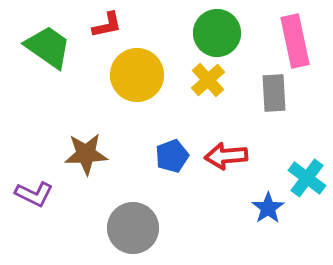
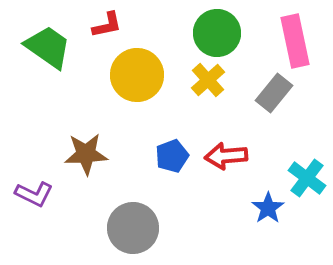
gray rectangle: rotated 42 degrees clockwise
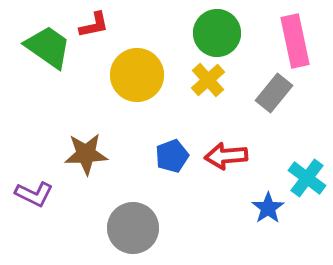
red L-shape: moved 13 px left
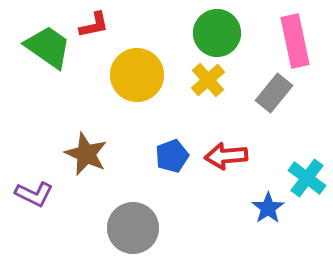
brown star: rotated 27 degrees clockwise
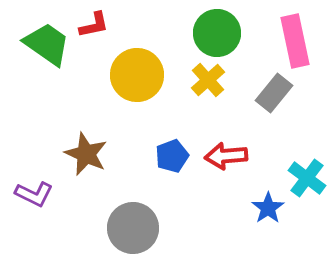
green trapezoid: moved 1 px left, 3 px up
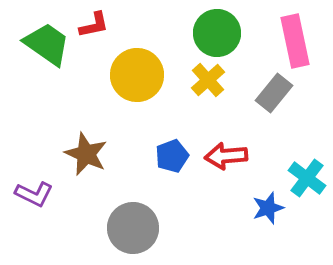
blue star: rotated 16 degrees clockwise
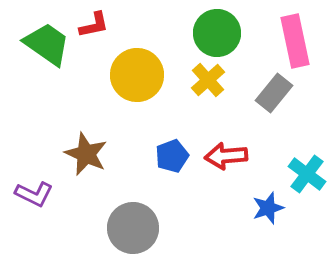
cyan cross: moved 4 px up
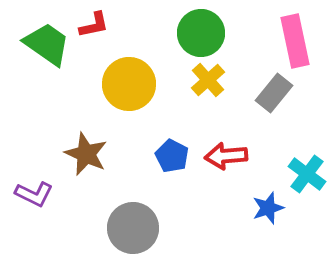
green circle: moved 16 px left
yellow circle: moved 8 px left, 9 px down
blue pentagon: rotated 24 degrees counterclockwise
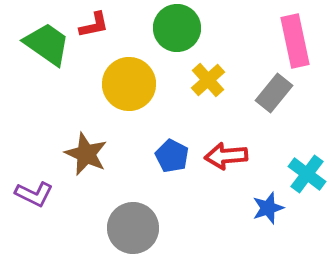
green circle: moved 24 px left, 5 px up
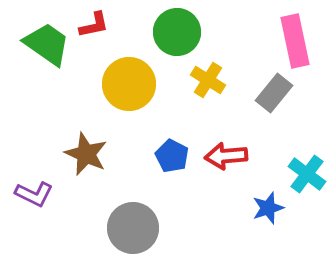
green circle: moved 4 px down
yellow cross: rotated 16 degrees counterclockwise
